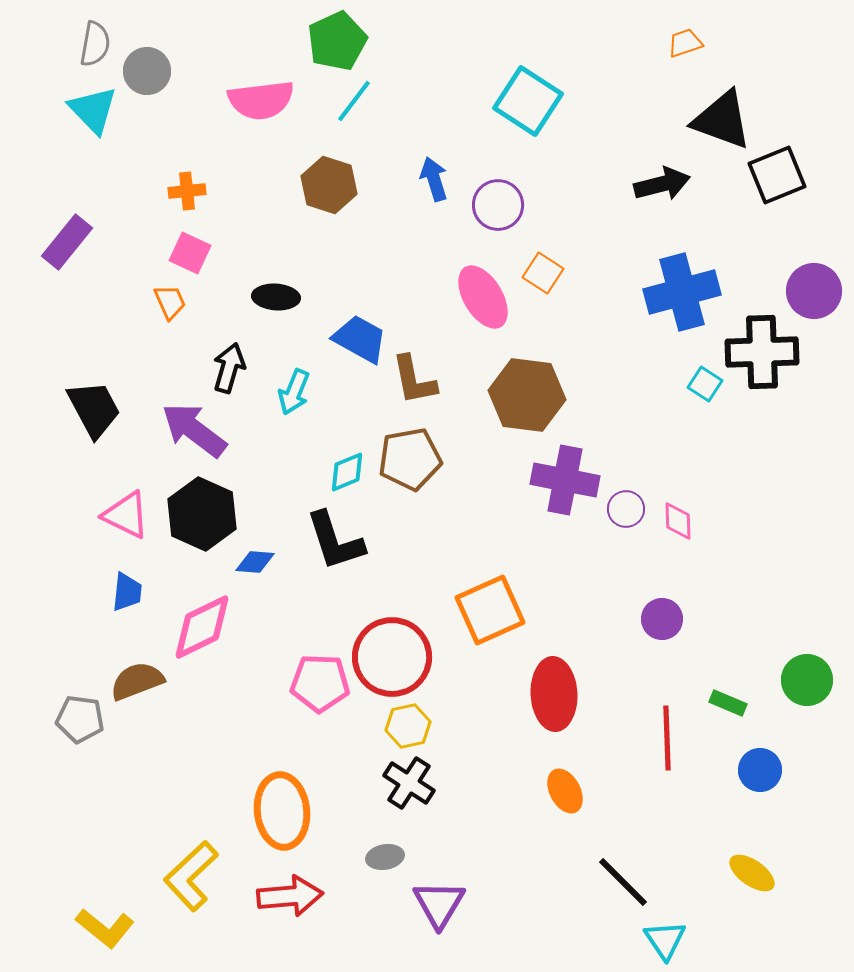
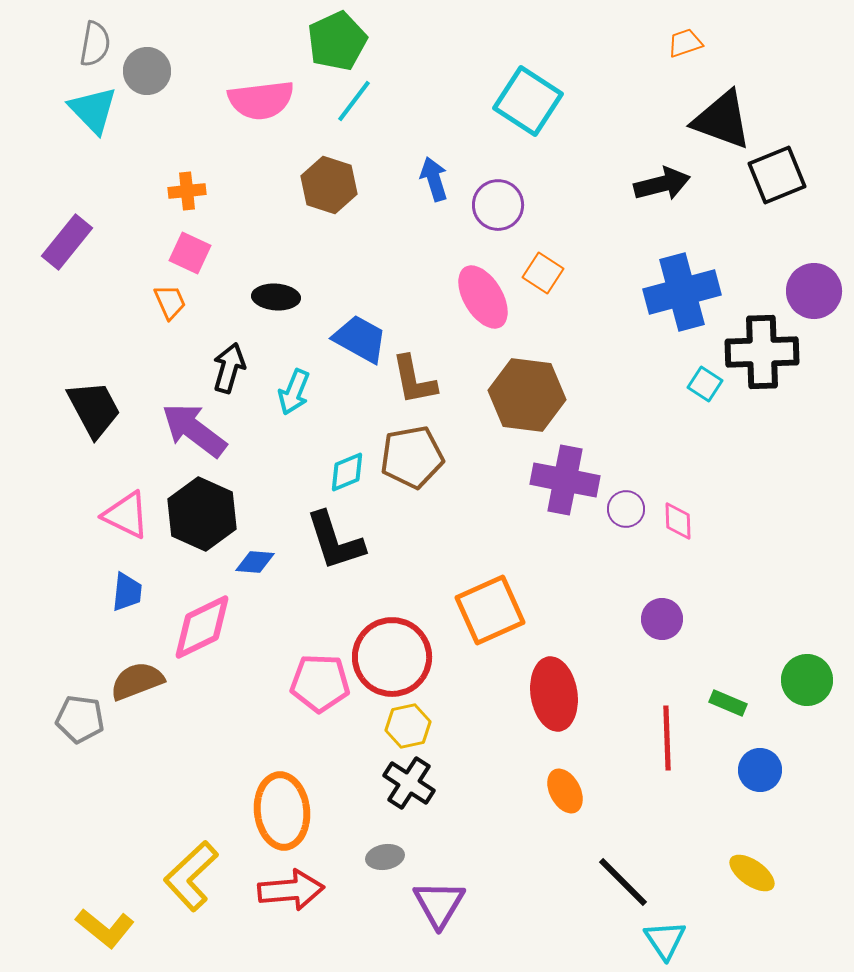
brown pentagon at (410, 459): moved 2 px right, 2 px up
red ellipse at (554, 694): rotated 6 degrees counterclockwise
red arrow at (290, 896): moved 1 px right, 6 px up
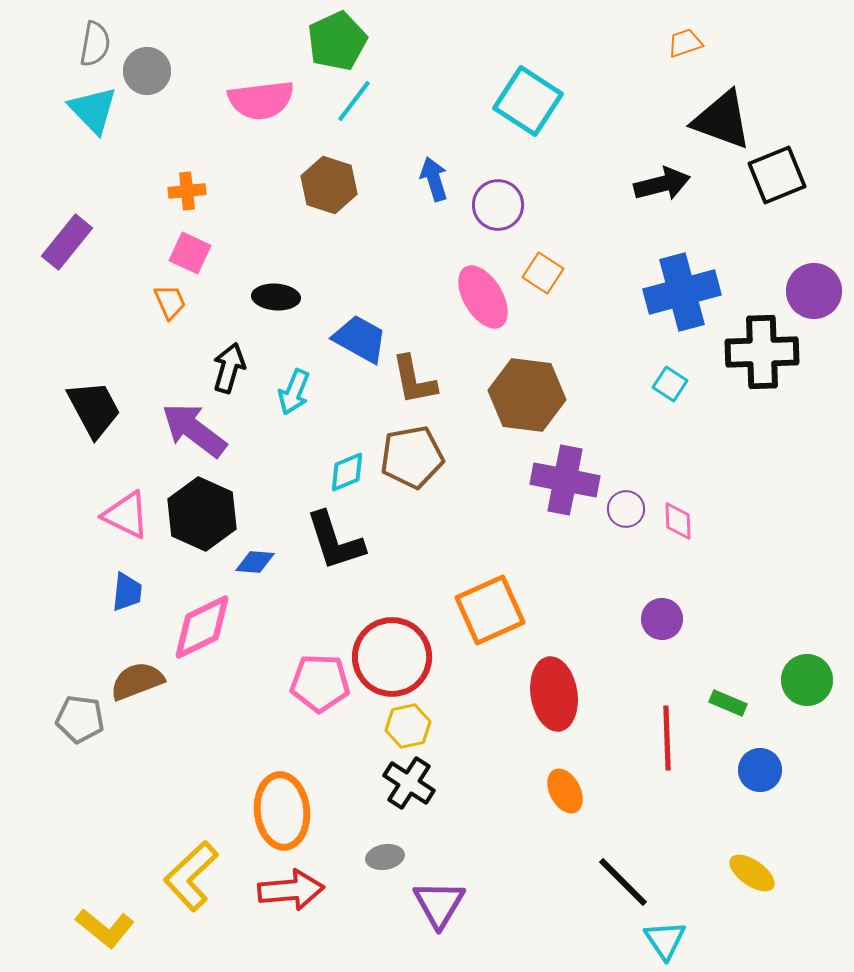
cyan square at (705, 384): moved 35 px left
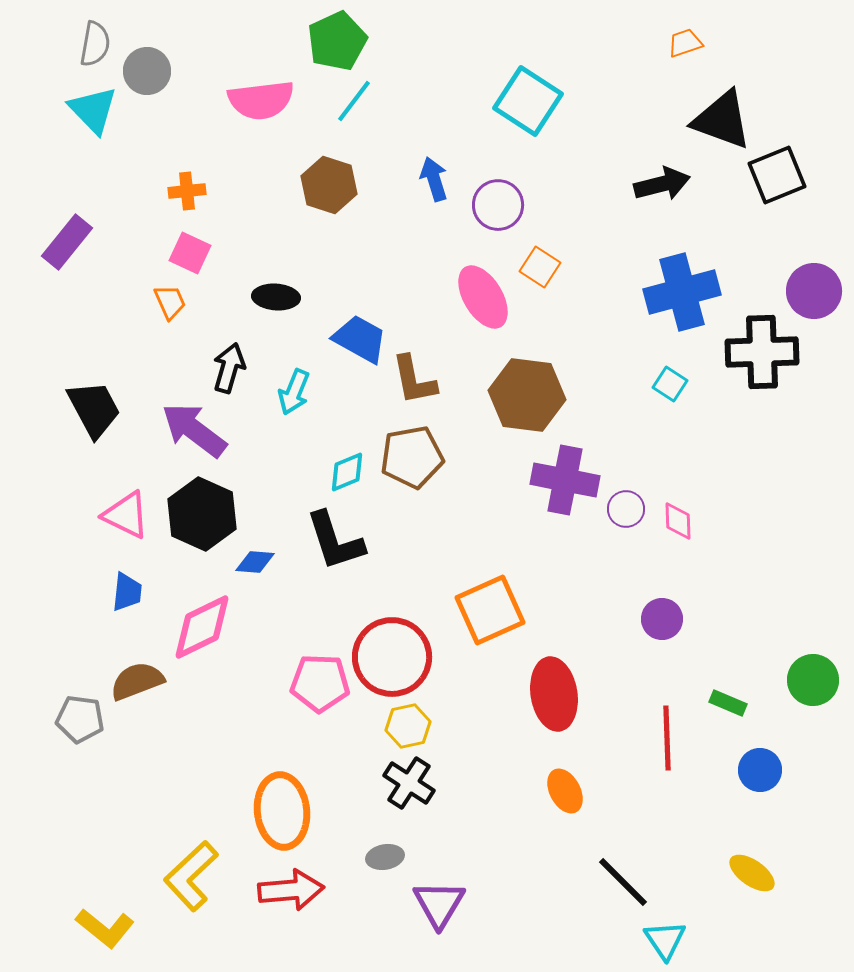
orange square at (543, 273): moved 3 px left, 6 px up
green circle at (807, 680): moved 6 px right
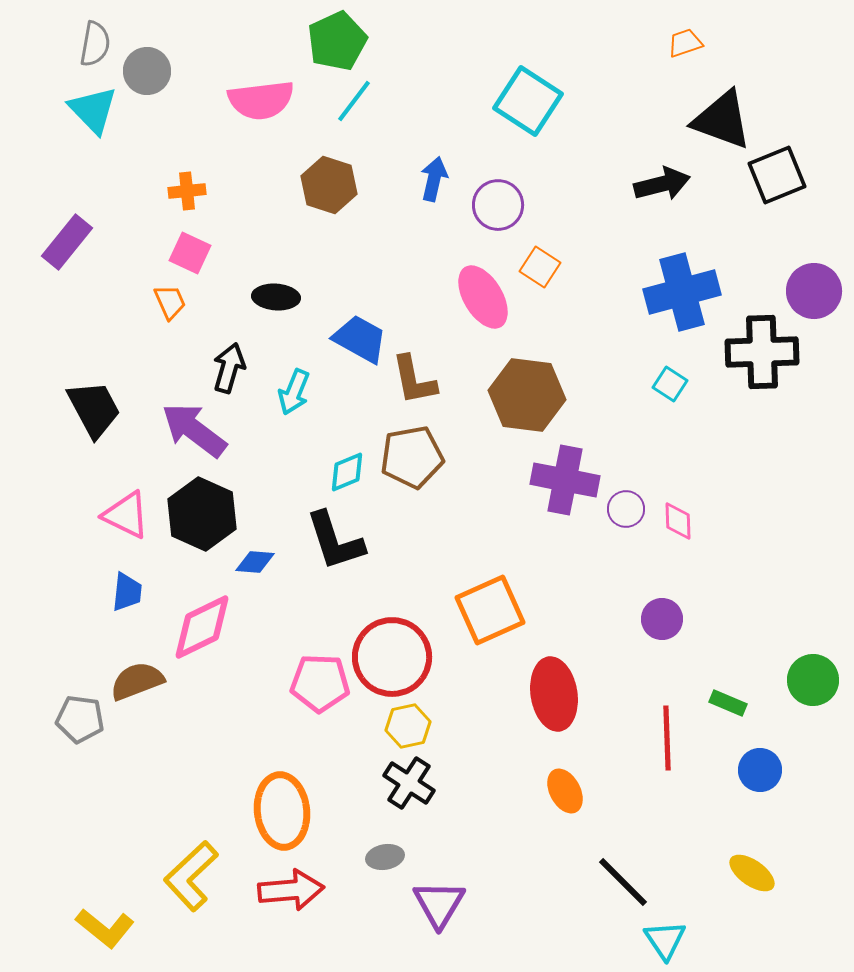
blue arrow at (434, 179): rotated 30 degrees clockwise
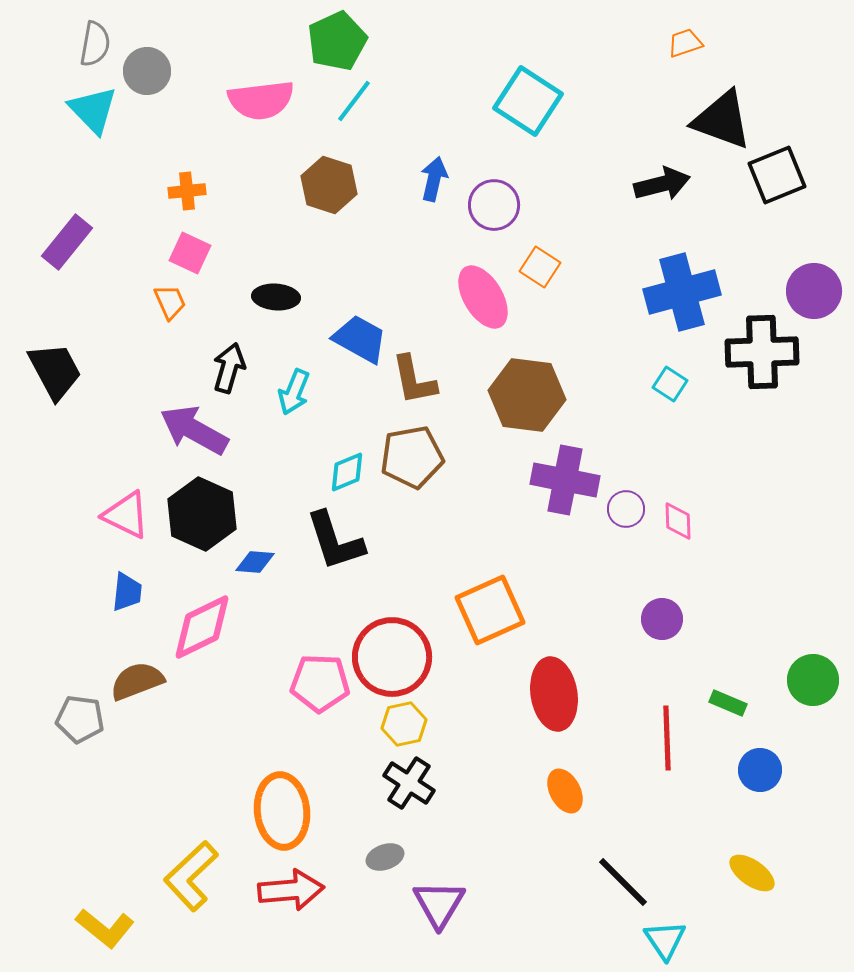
purple circle at (498, 205): moved 4 px left
black trapezoid at (94, 409): moved 39 px left, 38 px up
purple arrow at (194, 430): rotated 8 degrees counterclockwise
yellow hexagon at (408, 726): moved 4 px left, 2 px up
gray ellipse at (385, 857): rotated 9 degrees counterclockwise
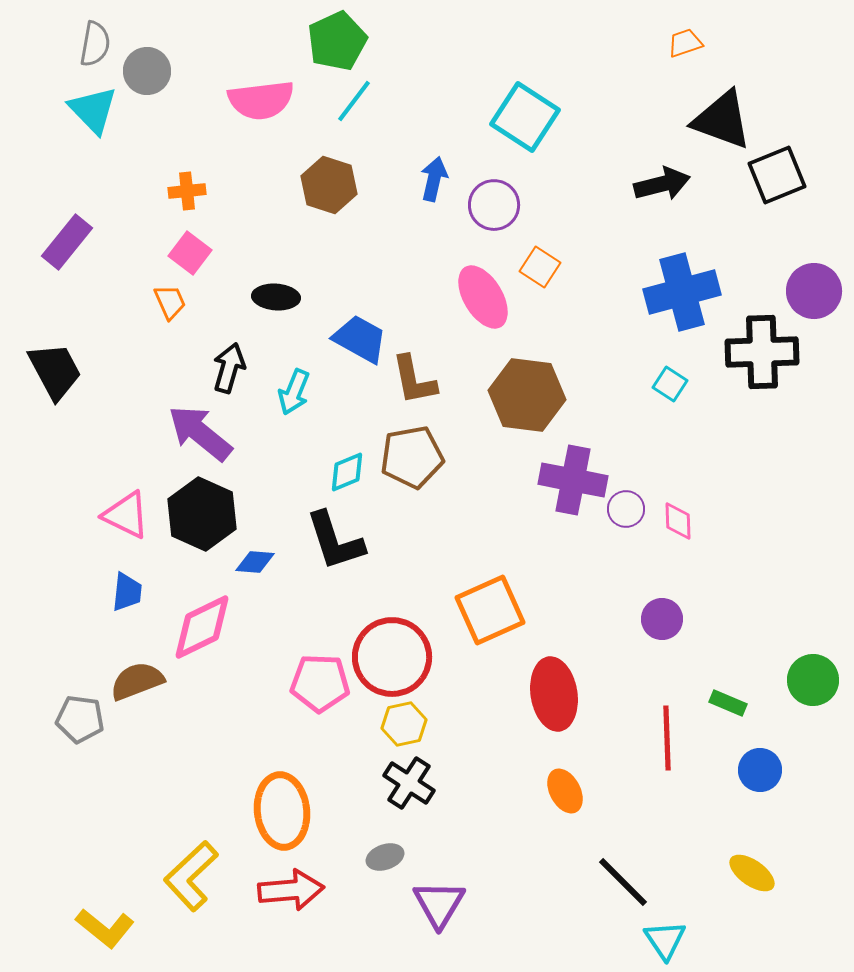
cyan square at (528, 101): moved 3 px left, 16 px down
pink square at (190, 253): rotated 12 degrees clockwise
purple arrow at (194, 430): moved 6 px right, 3 px down; rotated 10 degrees clockwise
purple cross at (565, 480): moved 8 px right
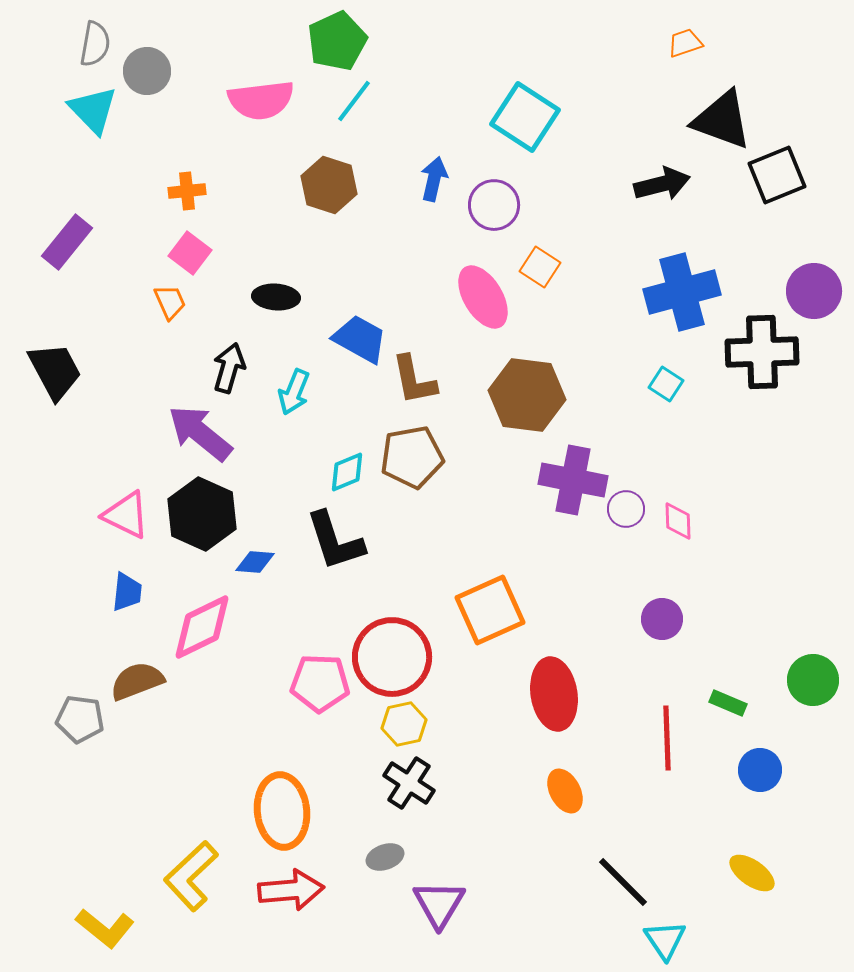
cyan square at (670, 384): moved 4 px left
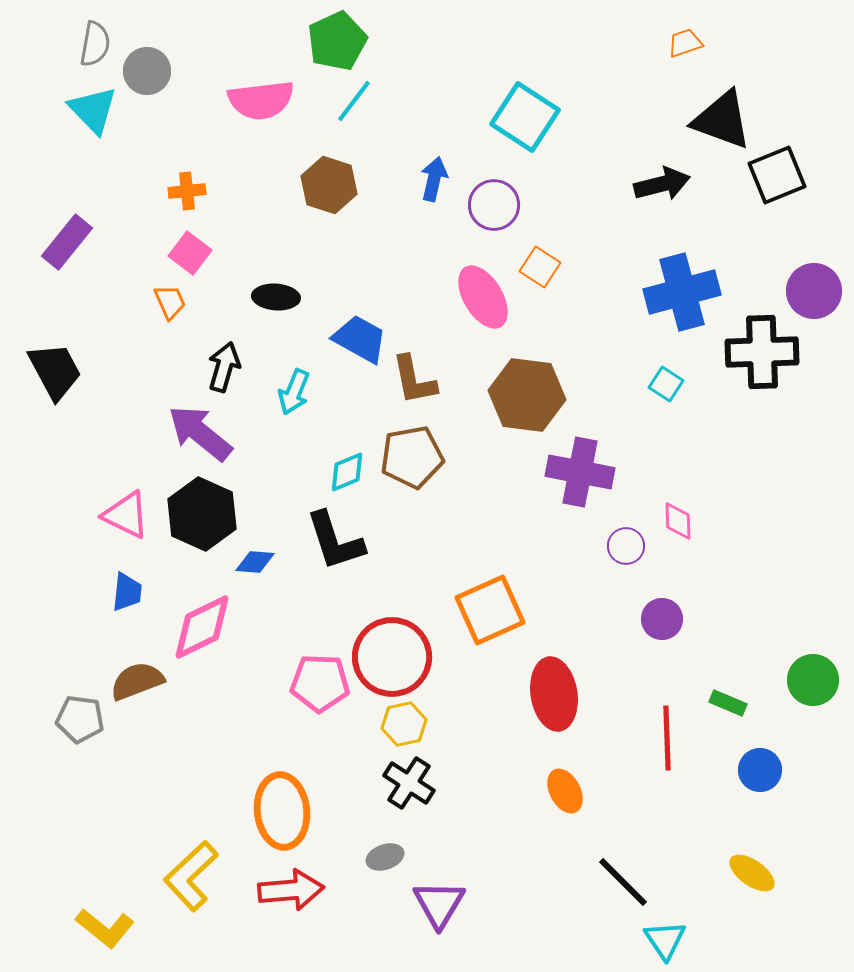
black arrow at (229, 368): moved 5 px left, 1 px up
purple cross at (573, 480): moved 7 px right, 8 px up
purple circle at (626, 509): moved 37 px down
